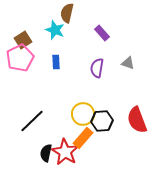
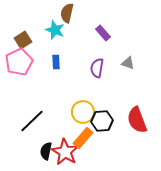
purple rectangle: moved 1 px right
pink pentagon: moved 1 px left, 4 px down
yellow circle: moved 2 px up
black semicircle: moved 2 px up
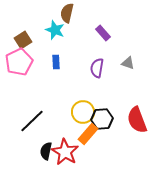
black hexagon: moved 2 px up
orange rectangle: moved 5 px right, 4 px up
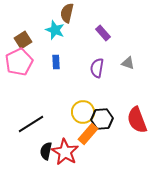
black line: moved 1 px left, 3 px down; rotated 12 degrees clockwise
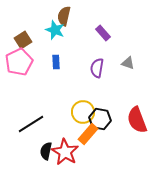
brown semicircle: moved 3 px left, 3 px down
black hexagon: moved 2 px left; rotated 15 degrees clockwise
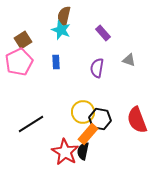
cyan star: moved 6 px right
gray triangle: moved 1 px right, 3 px up
black semicircle: moved 37 px right
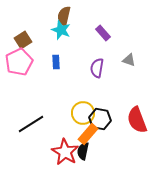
yellow circle: moved 1 px down
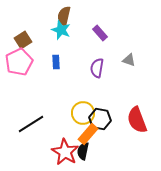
purple rectangle: moved 3 px left
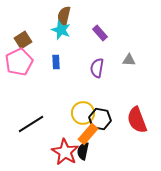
gray triangle: rotated 16 degrees counterclockwise
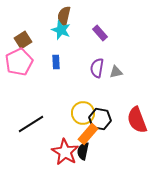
gray triangle: moved 13 px left, 12 px down; rotated 16 degrees counterclockwise
